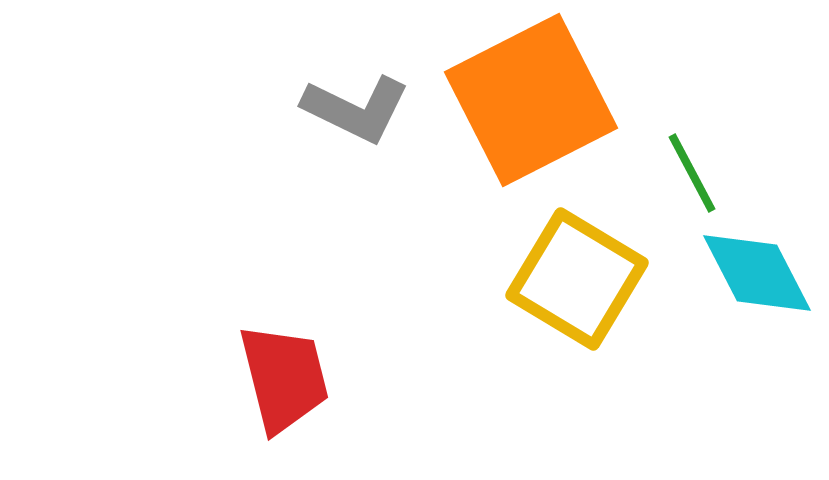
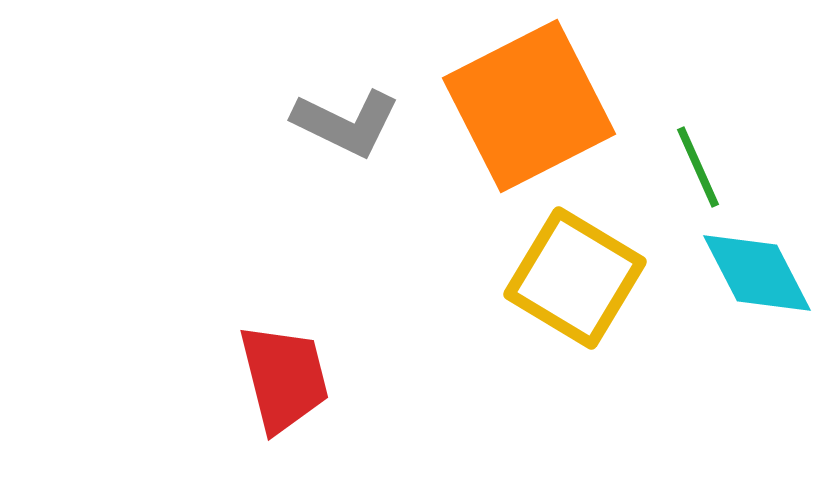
orange square: moved 2 px left, 6 px down
gray L-shape: moved 10 px left, 14 px down
green line: moved 6 px right, 6 px up; rotated 4 degrees clockwise
yellow square: moved 2 px left, 1 px up
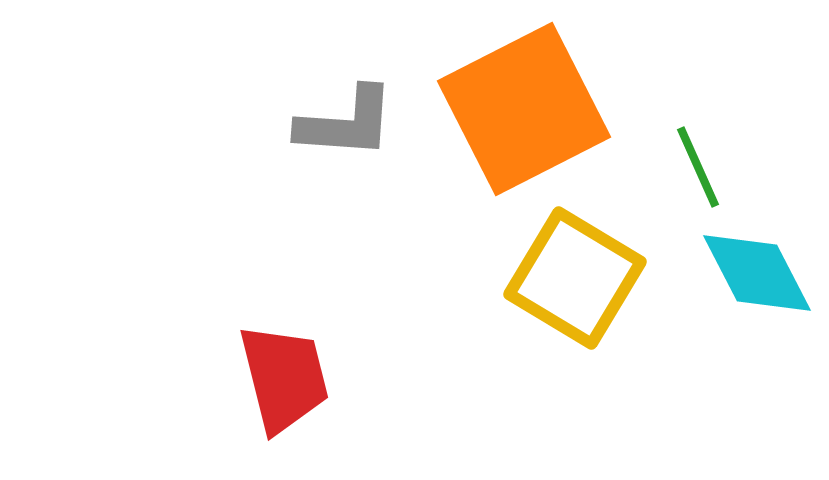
orange square: moved 5 px left, 3 px down
gray L-shape: rotated 22 degrees counterclockwise
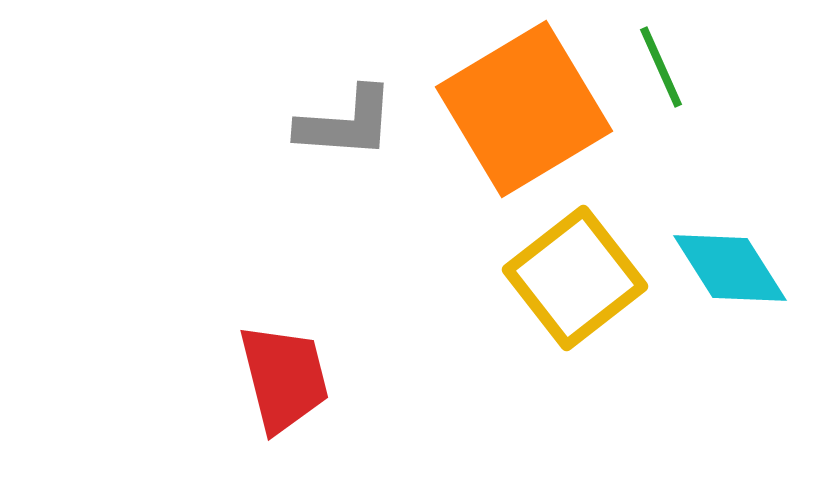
orange square: rotated 4 degrees counterclockwise
green line: moved 37 px left, 100 px up
cyan diamond: moved 27 px left, 5 px up; rotated 5 degrees counterclockwise
yellow square: rotated 21 degrees clockwise
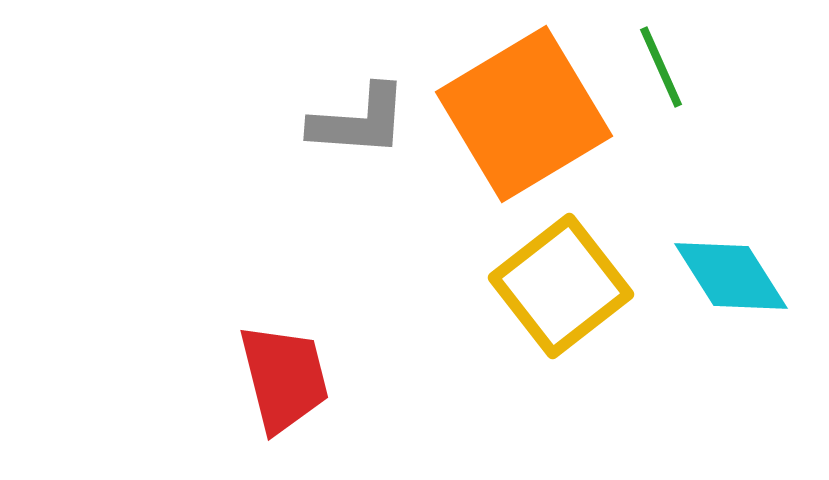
orange square: moved 5 px down
gray L-shape: moved 13 px right, 2 px up
cyan diamond: moved 1 px right, 8 px down
yellow square: moved 14 px left, 8 px down
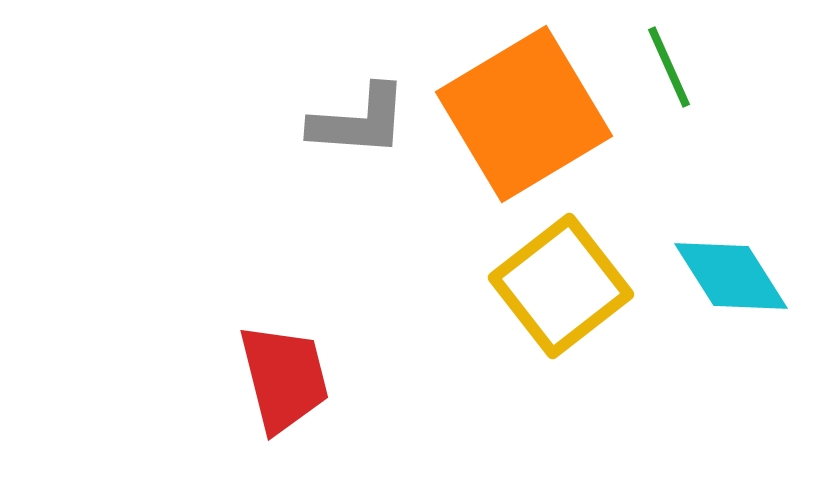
green line: moved 8 px right
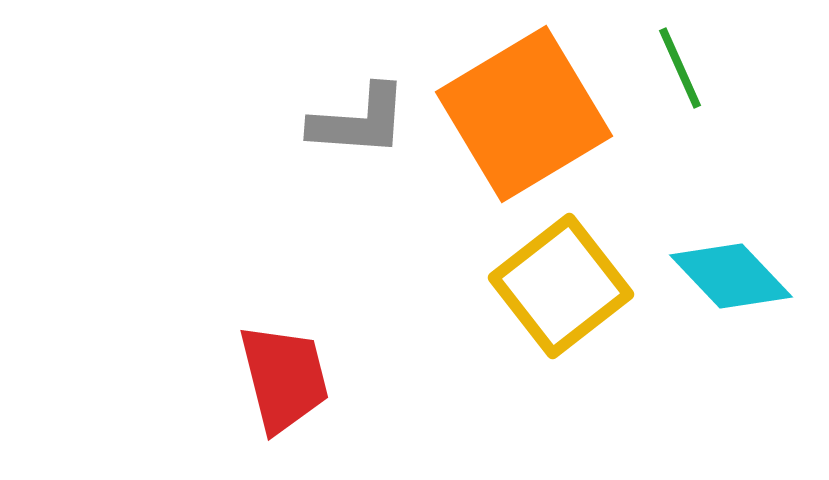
green line: moved 11 px right, 1 px down
cyan diamond: rotated 11 degrees counterclockwise
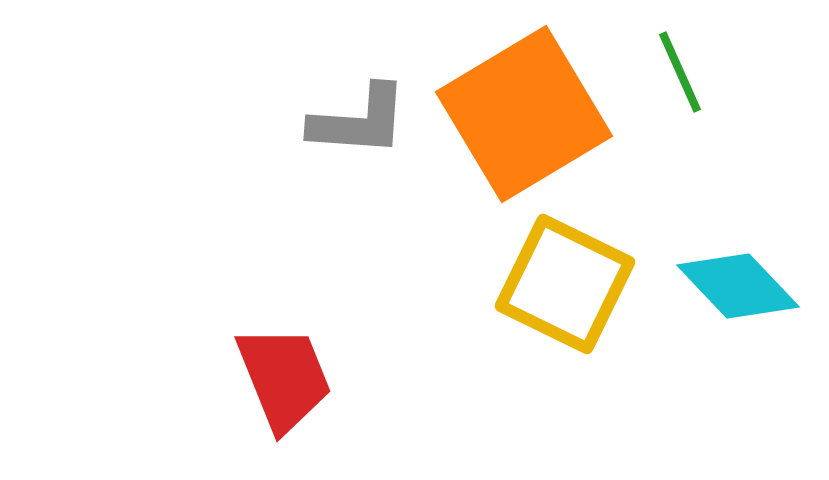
green line: moved 4 px down
cyan diamond: moved 7 px right, 10 px down
yellow square: moved 4 px right, 2 px up; rotated 26 degrees counterclockwise
red trapezoid: rotated 8 degrees counterclockwise
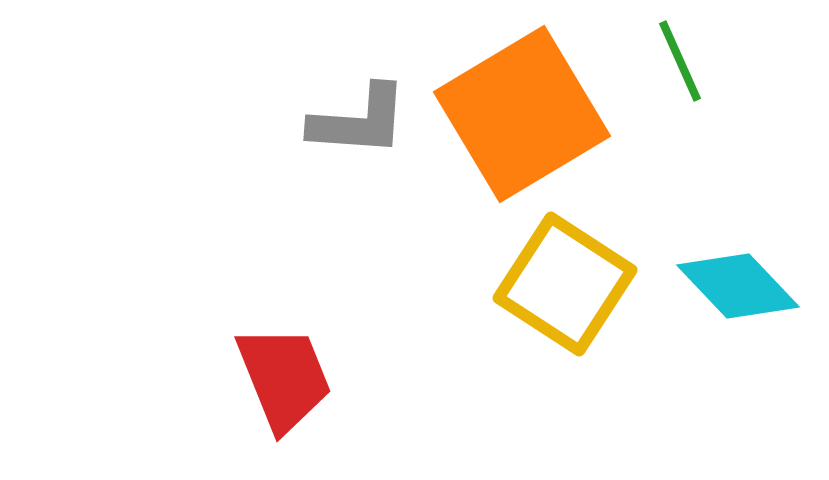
green line: moved 11 px up
orange square: moved 2 px left
yellow square: rotated 7 degrees clockwise
